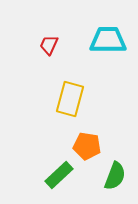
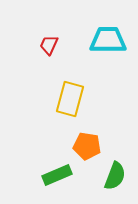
green rectangle: moved 2 px left; rotated 20 degrees clockwise
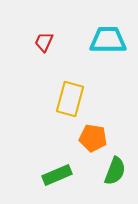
red trapezoid: moved 5 px left, 3 px up
orange pentagon: moved 6 px right, 8 px up
green semicircle: moved 5 px up
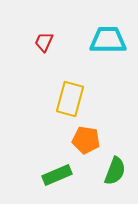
orange pentagon: moved 7 px left, 2 px down
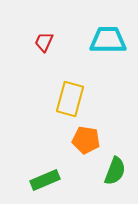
green rectangle: moved 12 px left, 5 px down
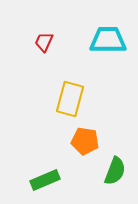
orange pentagon: moved 1 px left, 1 px down
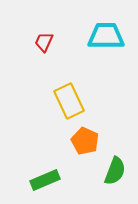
cyan trapezoid: moved 2 px left, 4 px up
yellow rectangle: moved 1 px left, 2 px down; rotated 40 degrees counterclockwise
orange pentagon: rotated 16 degrees clockwise
